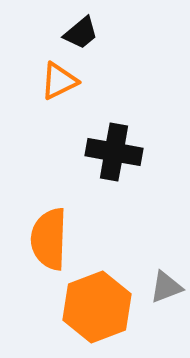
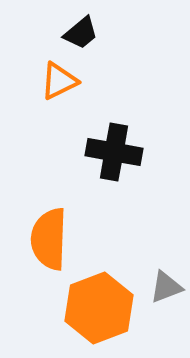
orange hexagon: moved 2 px right, 1 px down
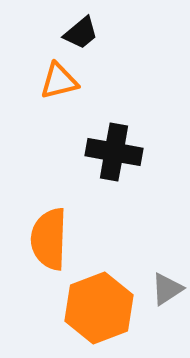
orange triangle: rotated 12 degrees clockwise
gray triangle: moved 1 px right, 2 px down; rotated 12 degrees counterclockwise
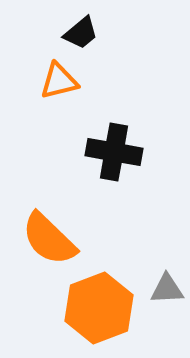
orange semicircle: rotated 48 degrees counterclockwise
gray triangle: rotated 30 degrees clockwise
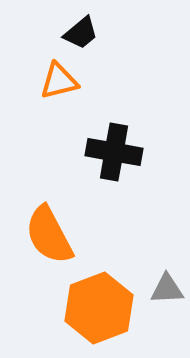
orange semicircle: moved 4 px up; rotated 18 degrees clockwise
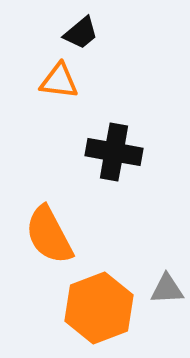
orange triangle: rotated 21 degrees clockwise
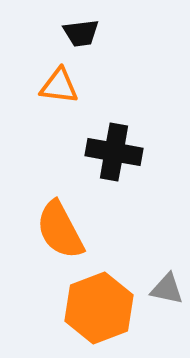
black trapezoid: rotated 33 degrees clockwise
orange triangle: moved 5 px down
orange semicircle: moved 11 px right, 5 px up
gray triangle: rotated 15 degrees clockwise
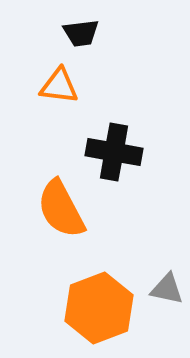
orange semicircle: moved 1 px right, 21 px up
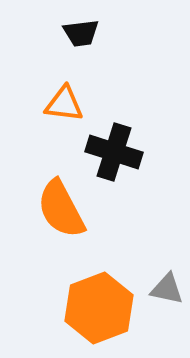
orange triangle: moved 5 px right, 18 px down
black cross: rotated 8 degrees clockwise
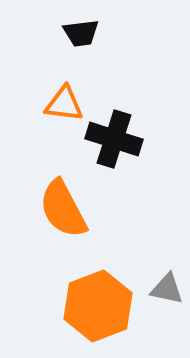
black cross: moved 13 px up
orange semicircle: moved 2 px right
orange hexagon: moved 1 px left, 2 px up
